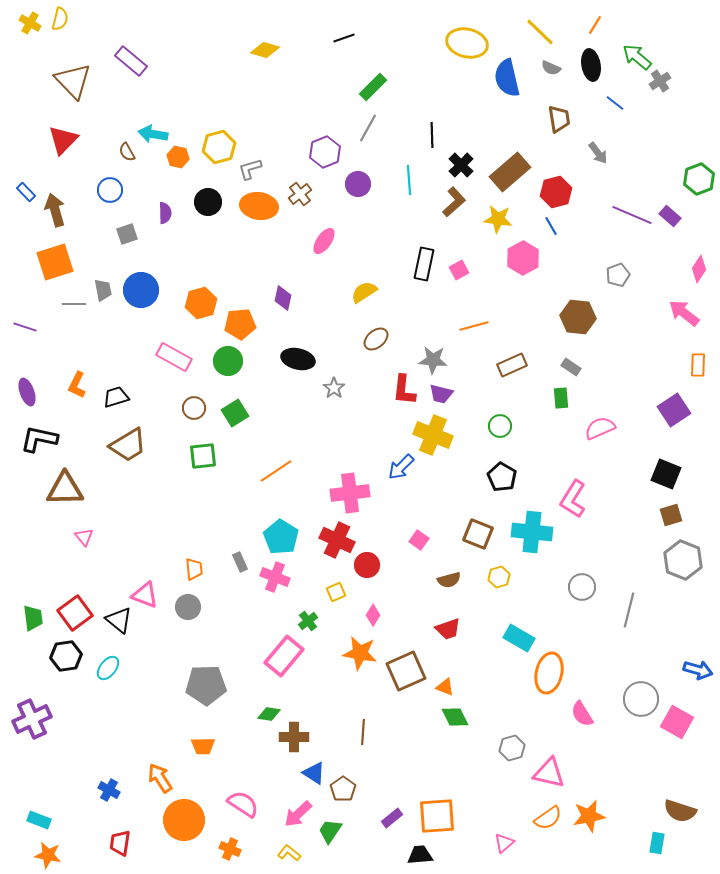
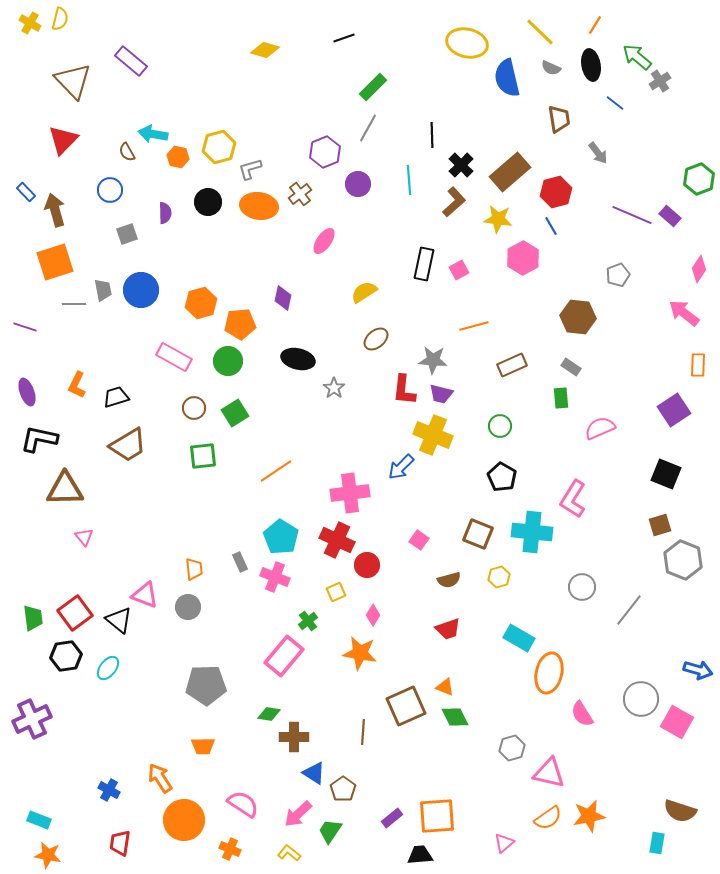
brown square at (671, 515): moved 11 px left, 10 px down
gray line at (629, 610): rotated 24 degrees clockwise
brown square at (406, 671): moved 35 px down
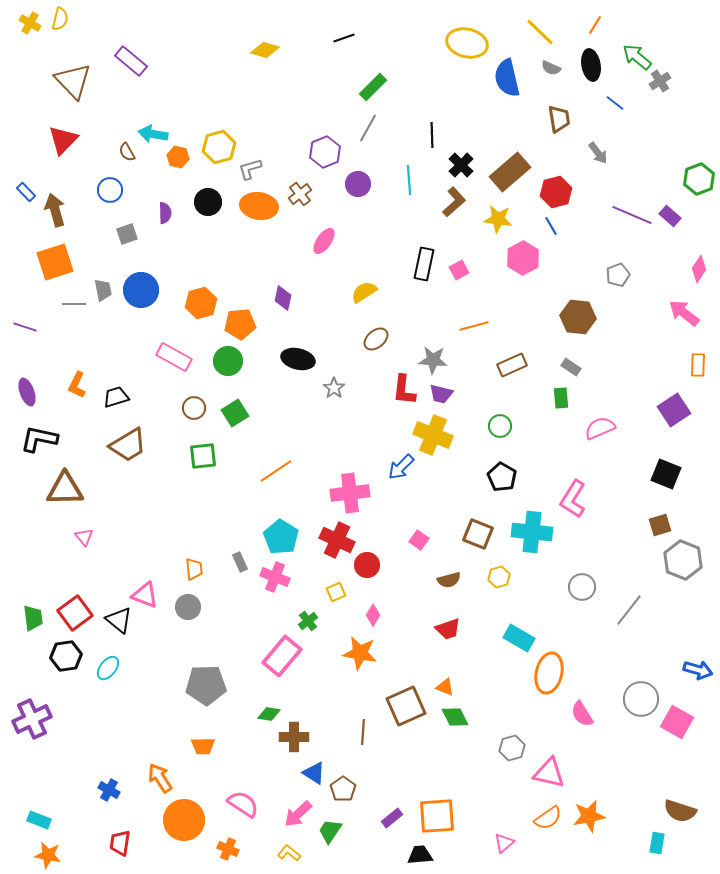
pink rectangle at (284, 656): moved 2 px left
orange cross at (230, 849): moved 2 px left
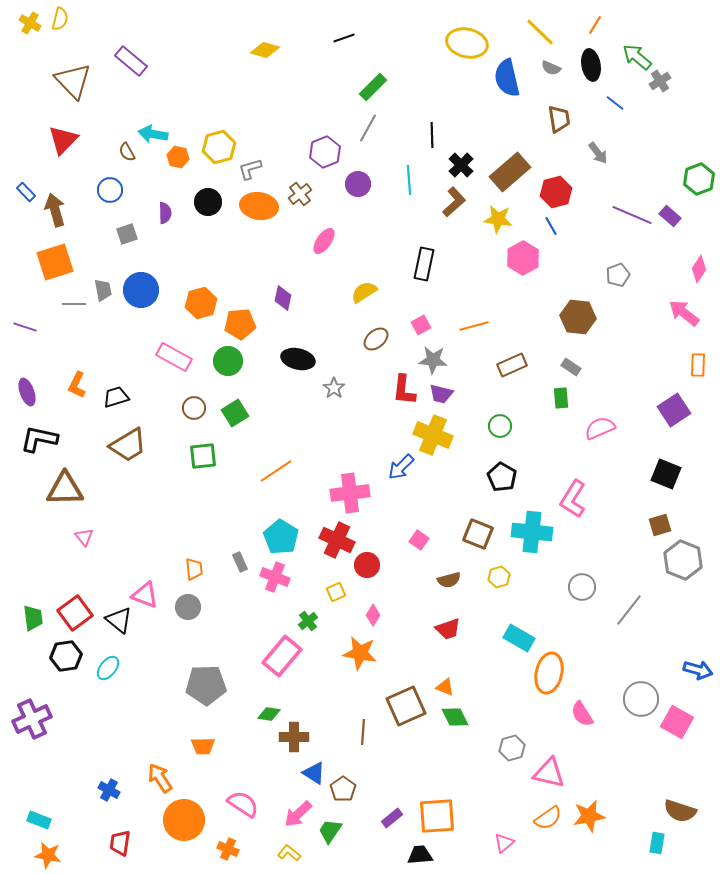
pink square at (459, 270): moved 38 px left, 55 px down
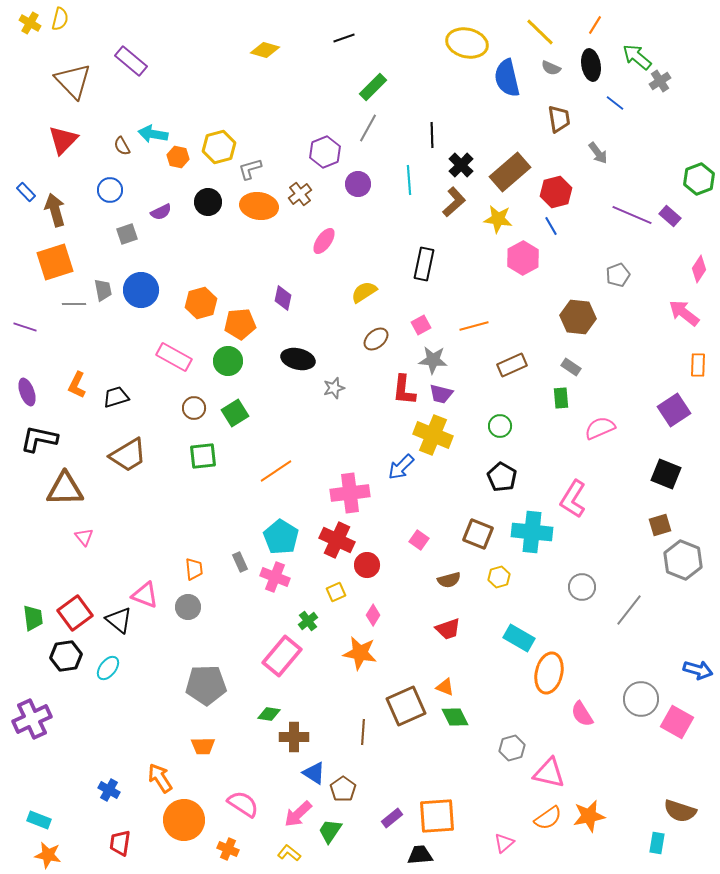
brown semicircle at (127, 152): moved 5 px left, 6 px up
purple semicircle at (165, 213): moved 4 px left, 1 px up; rotated 65 degrees clockwise
gray star at (334, 388): rotated 20 degrees clockwise
brown trapezoid at (128, 445): moved 10 px down
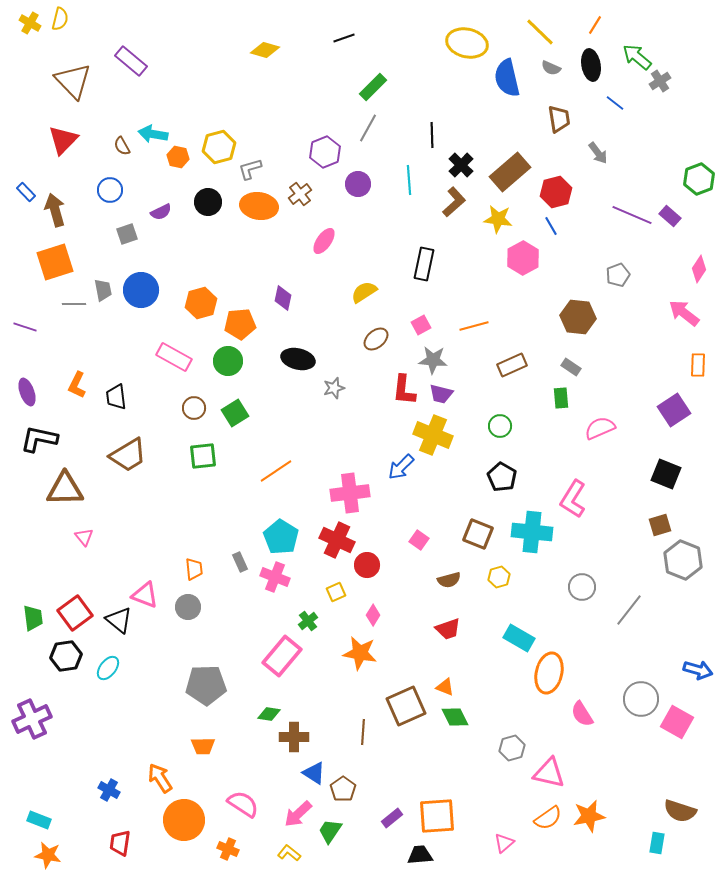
black trapezoid at (116, 397): rotated 80 degrees counterclockwise
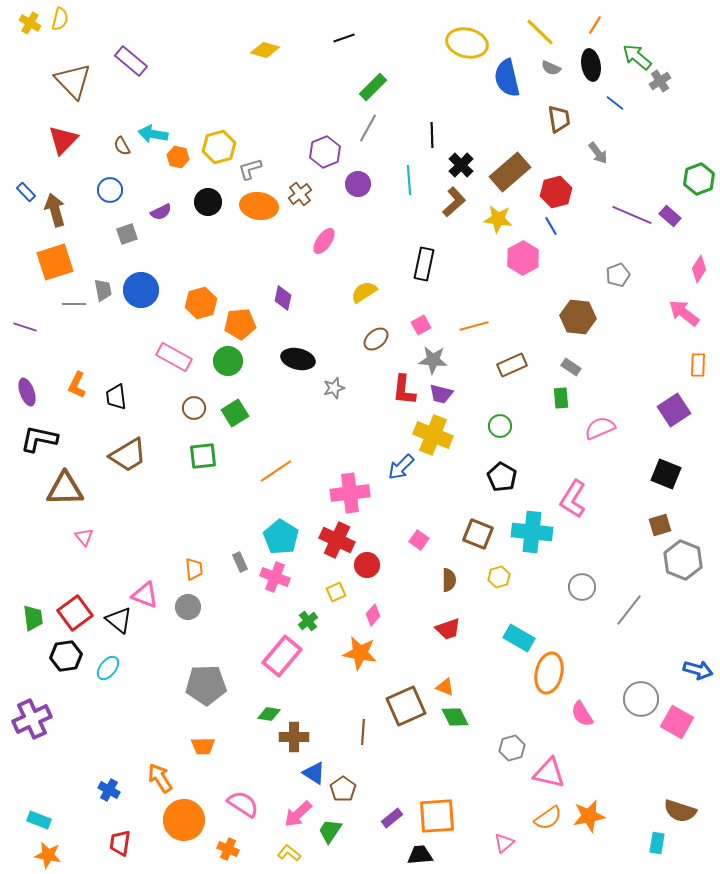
brown semicircle at (449, 580): rotated 75 degrees counterclockwise
pink diamond at (373, 615): rotated 10 degrees clockwise
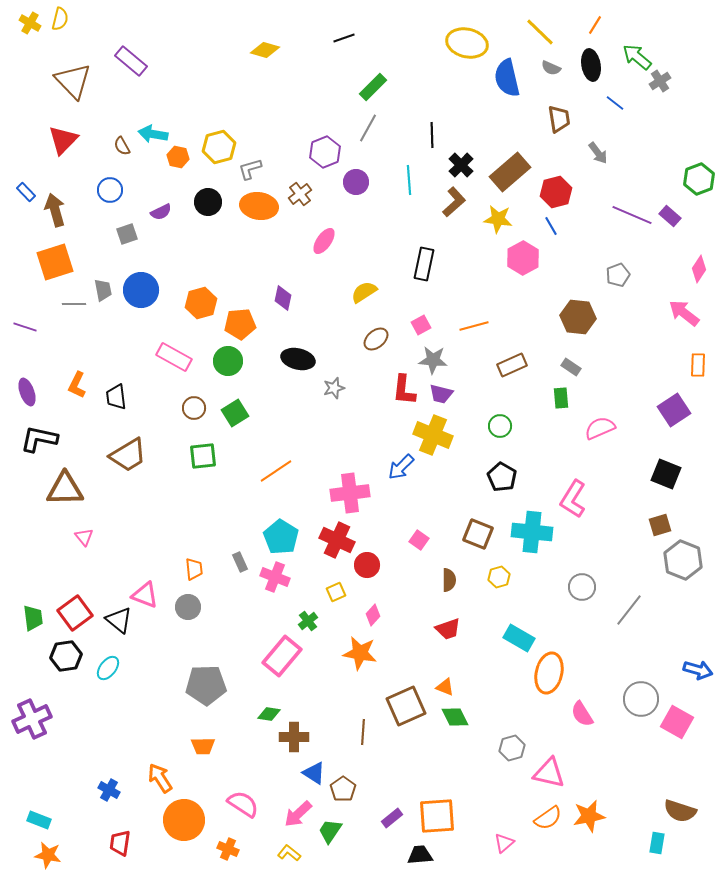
purple circle at (358, 184): moved 2 px left, 2 px up
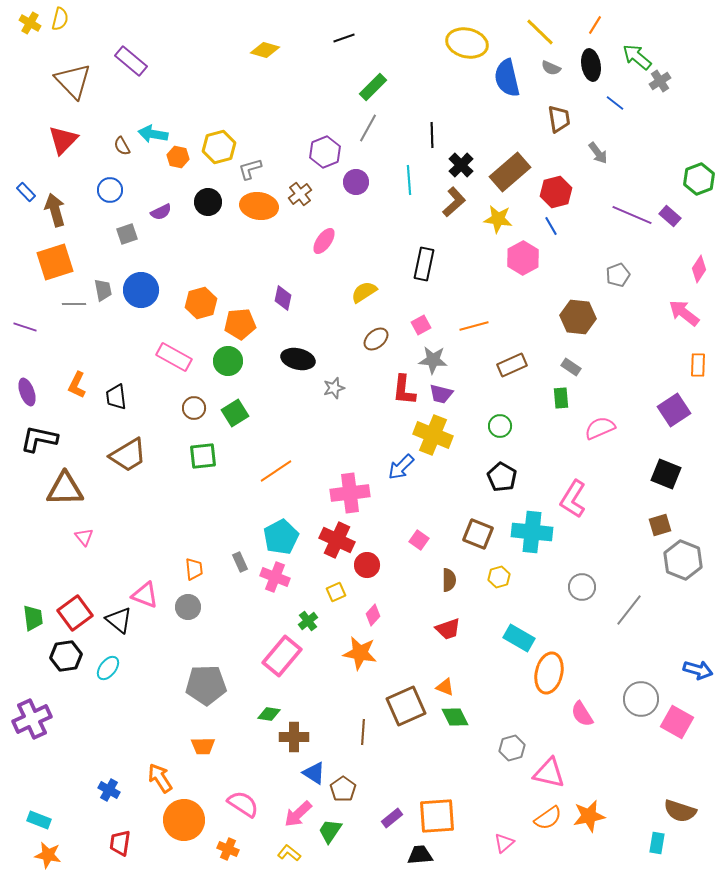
cyan pentagon at (281, 537): rotated 12 degrees clockwise
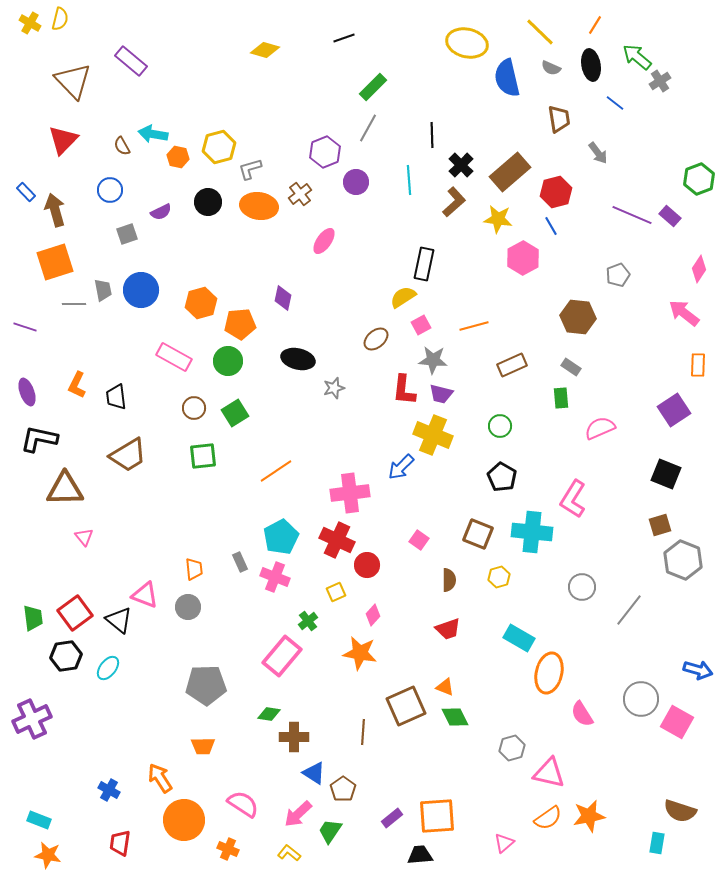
yellow semicircle at (364, 292): moved 39 px right, 5 px down
